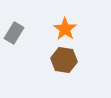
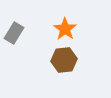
brown hexagon: rotated 15 degrees counterclockwise
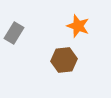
orange star: moved 13 px right, 3 px up; rotated 15 degrees counterclockwise
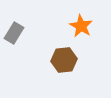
orange star: moved 3 px right; rotated 10 degrees clockwise
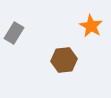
orange star: moved 10 px right
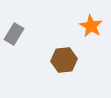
gray rectangle: moved 1 px down
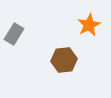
orange star: moved 2 px left, 1 px up; rotated 15 degrees clockwise
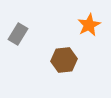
gray rectangle: moved 4 px right
